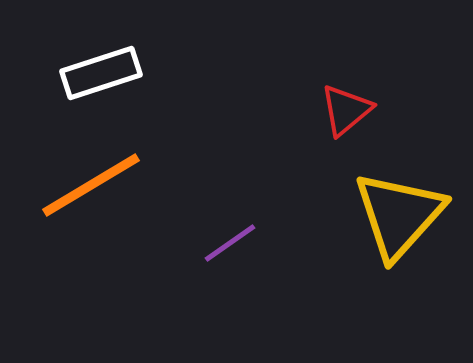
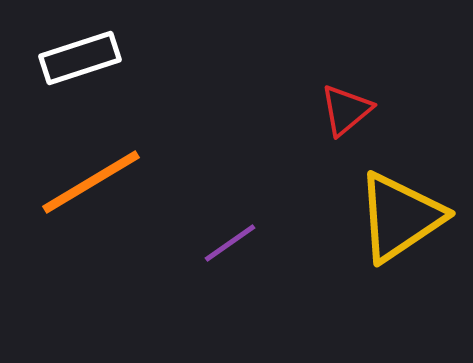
white rectangle: moved 21 px left, 15 px up
orange line: moved 3 px up
yellow triangle: moved 1 px right, 2 px down; rotated 14 degrees clockwise
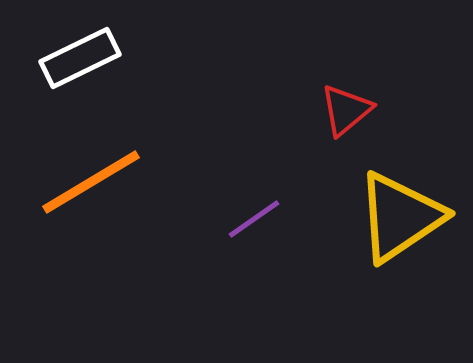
white rectangle: rotated 8 degrees counterclockwise
purple line: moved 24 px right, 24 px up
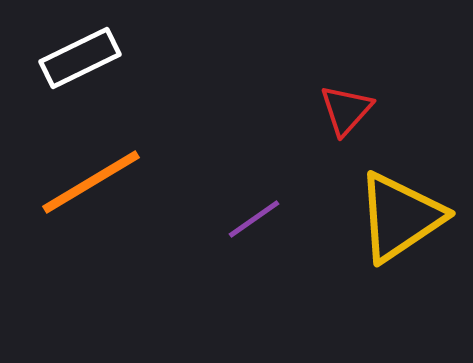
red triangle: rotated 8 degrees counterclockwise
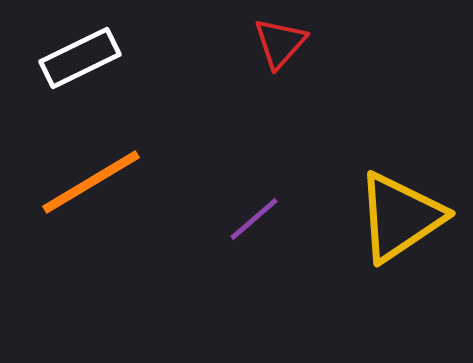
red triangle: moved 66 px left, 67 px up
purple line: rotated 6 degrees counterclockwise
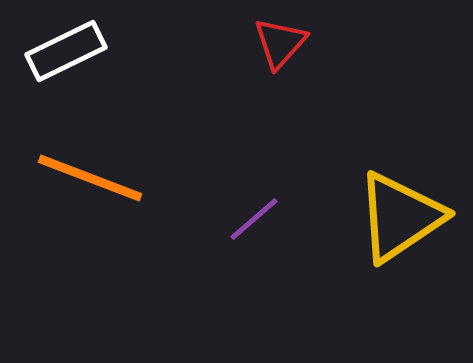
white rectangle: moved 14 px left, 7 px up
orange line: moved 1 px left, 4 px up; rotated 52 degrees clockwise
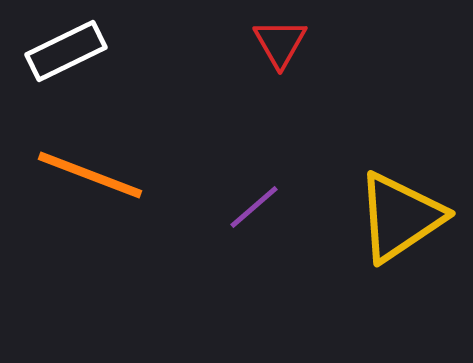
red triangle: rotated 12 degrees counterclockwise
orange line: moved 3 px up
purple line: moved 12 px up
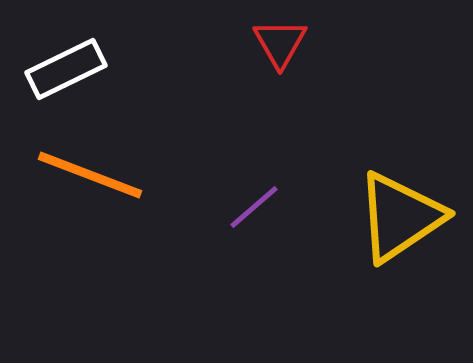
white rectangle: moved 18 px down
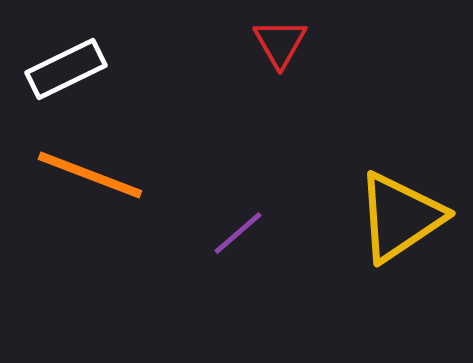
purple line: moved 16 px left, 26 px down
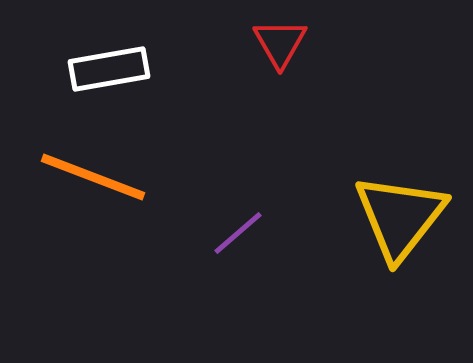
white rectangle: moved 43 px right; rotated 16 degrees clockwise
orange line: moved 3 px right, 2 px down
yellow triangle: rotated 18 degrees counterclockwise
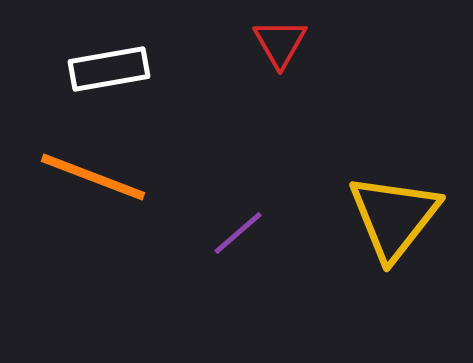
yellow triangle: moved 6 px left
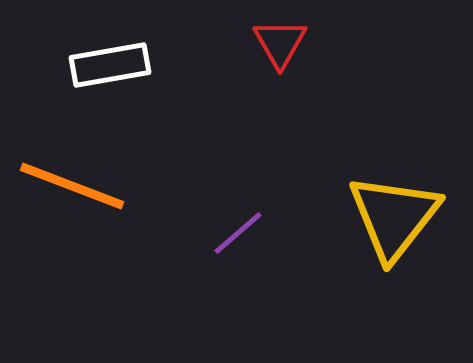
white rectangle: moved 1 px right, 4 px up
orange line: moved 21 px left, 9 px down
